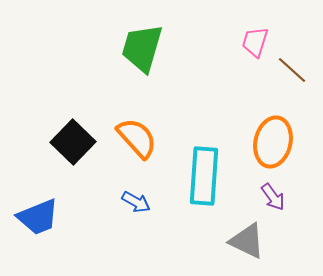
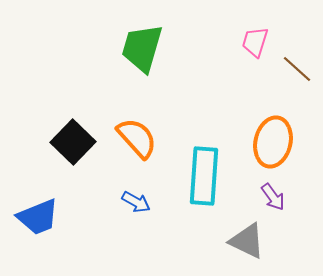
brown line: moved 5 px right, 1 px up
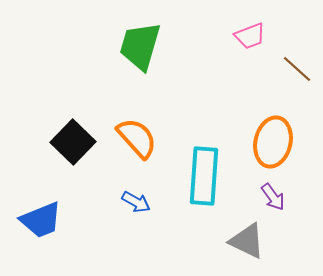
pink trapezoid: moved 5 px left, 6 px up; rotated 128 degrees counterclockwise
green trapezoid: moved 2 px left, 2 px up
blue trapezoid: moved 3 px right, 3 px down
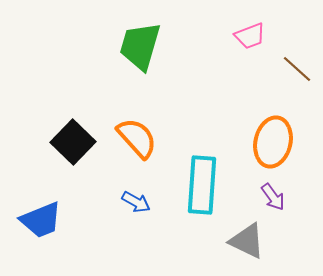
cyan rectangle: moved 2 px left, 9 px down
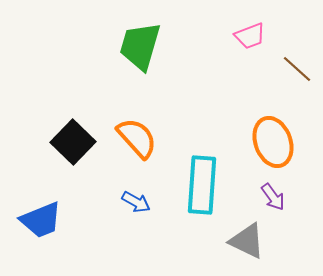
orange ellipse: rotated 33 degrees counterclockwise
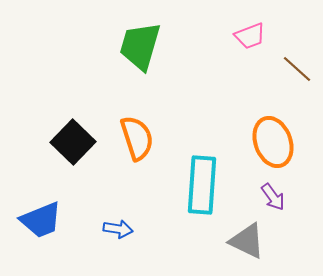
orange semicircle: rotated 24 degrees clockwise
blue arrow: moved 18 px left, 27 px down; rotated 20 degrees counterclockwise
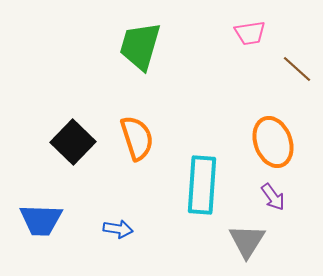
pink trapezoid: moved 3 px up; rotated 12 degrees clockwise
blue trapezoid: rotated 24 degrees clockwise
gray triangle: rotated 36 degrees clockwise
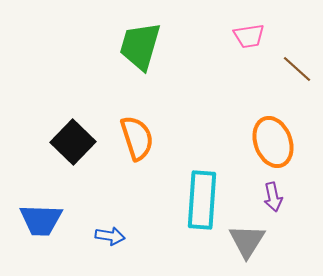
pink trapezoid: moved 1 px left, 3 px down
cyan rectangle: moved 15 px down
purple arrow: rotated 24 degrees clockwise
blue arrow: moved 8 px left, 7 px down
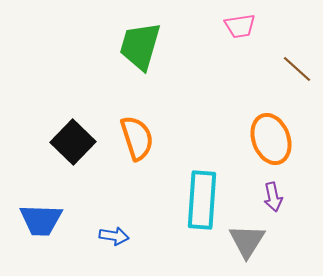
pink trapezoid: moved 9 px left, 10 px up
orange ellipse: moved 2 px left, 3 px up
blue arrow: moved 4 px right
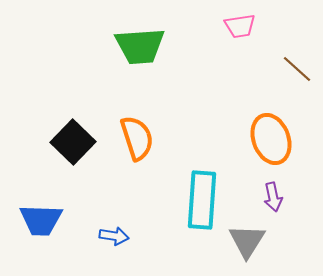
green trapezoid: rotated 110 degrees counterclockwise
